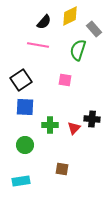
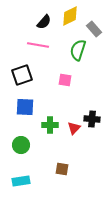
black square: moved 1 px right, 5 px up; rotated 15 degrees clockwise
green circle: moved 4 px left
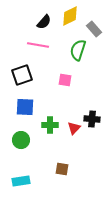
green circle: moved 5 px up
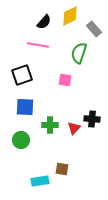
green semicircle: moved 1 px right, 3 px down
cyan rectangle: moved 19 px right
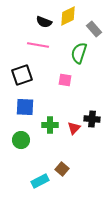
yellow diamond: moved 2 px left
black semicircle: rotated 70 degrees clockwise
brown square: rotated 32 degrees clockwise
cyan rectangle: rotated 18 degrees counterclockwise
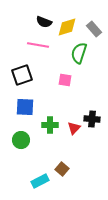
yellow diamond: moved 1 px left, 11 px down; rotated 10 degrees clockwise
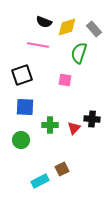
brown square: rotated 24 degrees clockwise
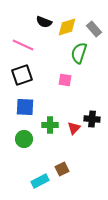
pink line: moved 15 px left; rotated 15 degrees clockwise
green circle: moved 3 px right, 1 px up
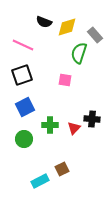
gray rectangle: moved 1 px right, 6 px down
blue square: rotated 30 degrees counterclockwise
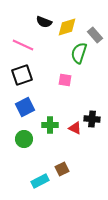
red triangle: moved 1 px right; rotated 48 degrees counterclockwise
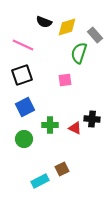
pink square: rotated 16 degrees counterclockwise
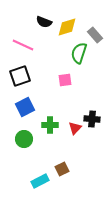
black square: moved 2 px left, 1 px down
red triangle: rotated 48 degrees clockwise
